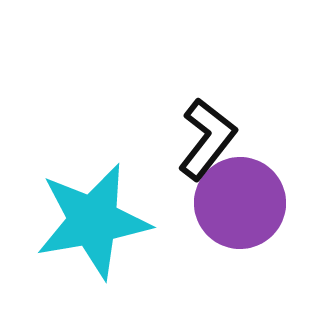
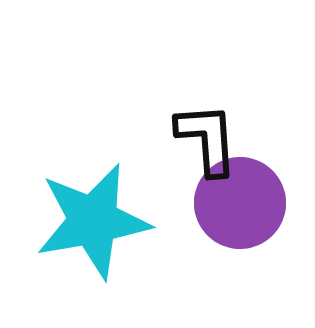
black L-shape: rotated 42 degrees counterclockwise
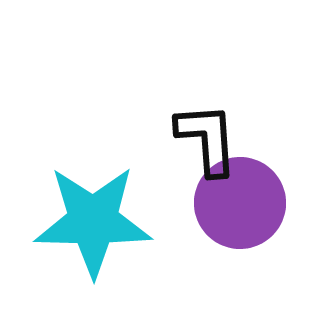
cyan star: rotated 11 degrees clockwise
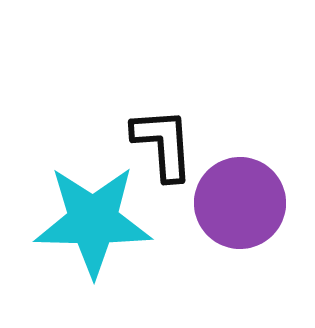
black L-shape: moved 44 px left, 5 px down
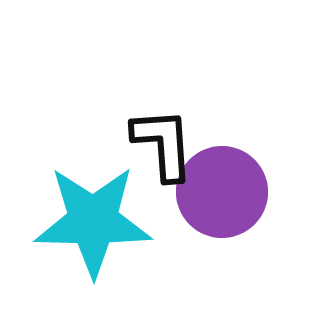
purple circle: moved 18 px left, 11 px up
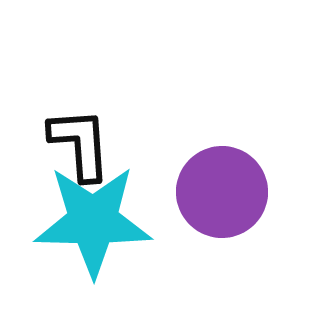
black L-shape: moved 83 px left
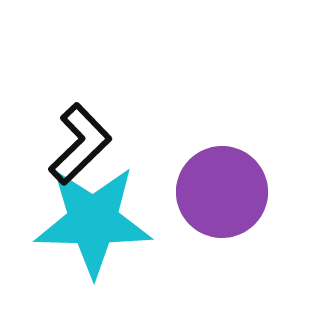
black L-shape: rotated 50 degrees clockwise
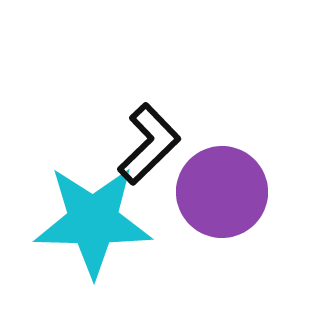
black L-shape: moved 69 px right
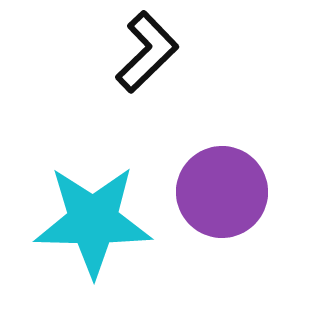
black L-shape: moved 2 px left, 92 px up
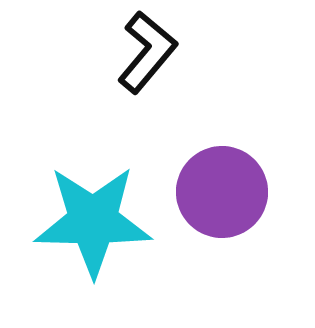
black L-shape: rotated 6 degrees counterclockwise
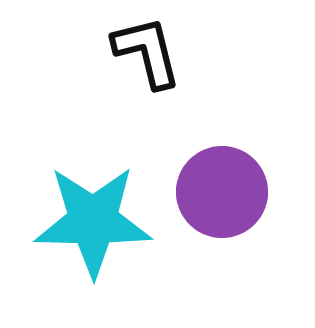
black L-shape: rotated 54 degrees counterclockwise
